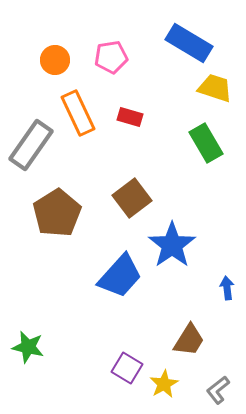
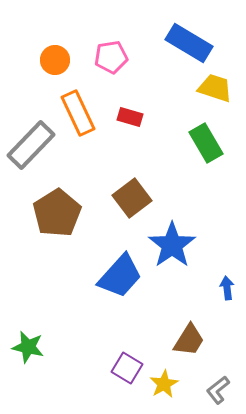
gray rectangle: rotated 9 degrees clockwise
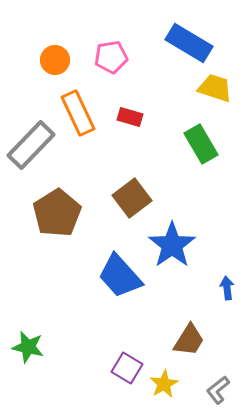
green rectangle: moved 5 px left, 1 px down
blue trapezoid: rotated 96 degrees clockwise
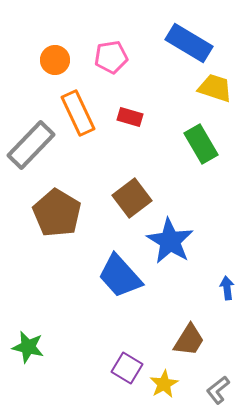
brown pentagon: rotated 9 degrees counterclockwise
blue star: moved 2 px left, 4 px up; rotated 6 degrees counterclockwise
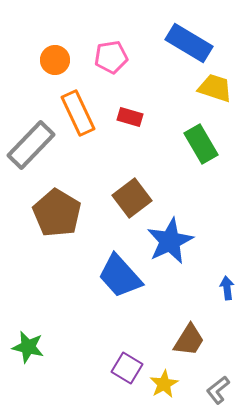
blue star: rotated 15 degrees clockwise
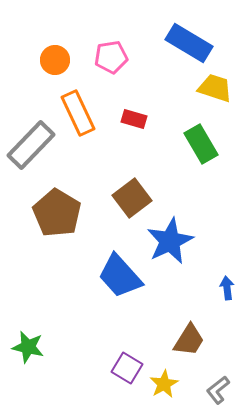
red rectangle: moved 4 px right, 2 px down
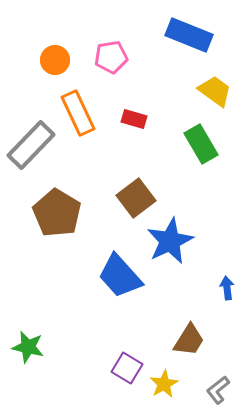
blue rectangle: moved 8 px up; rotated 9 degrees counterclockwise
yellow trapezoid: moved 3 px down; rotated 18 degrees clockwise
brown square: moved 4 px right
